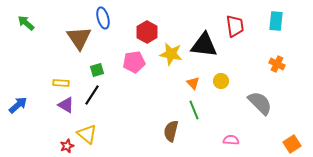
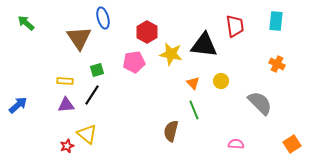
yellow rectangle: moved 4 px right, 2 px up
purple triangle: rotated 36 degrees counterclockwise
pink semicircle: moved 5 px right, 4 px down
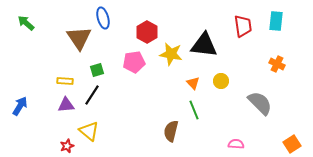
red trapezoid: moved 8 px right
blue arrow: moved 2 px right, 1 px down; rotated 18 degrees counterclockwise
yellow triangle: moved 2 px right, 3 px up
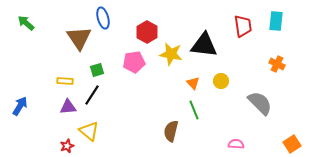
purple triangle: moved 2 px right, 2 px down
